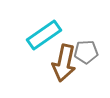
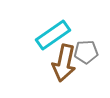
cyan rectangle: moved 9 px right
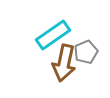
gray pentagon: rotated 20 degrees counterclockwise
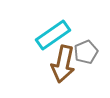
brown arrow: moved 1 px left, 1 px down
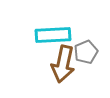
cyan rectangle: rotated 32 degrees clockwise
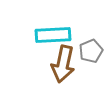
gray pentagon: moved 5 px right, 1 px up
